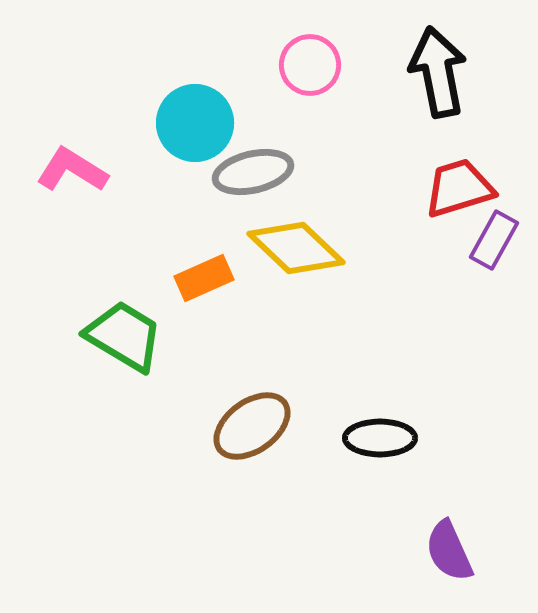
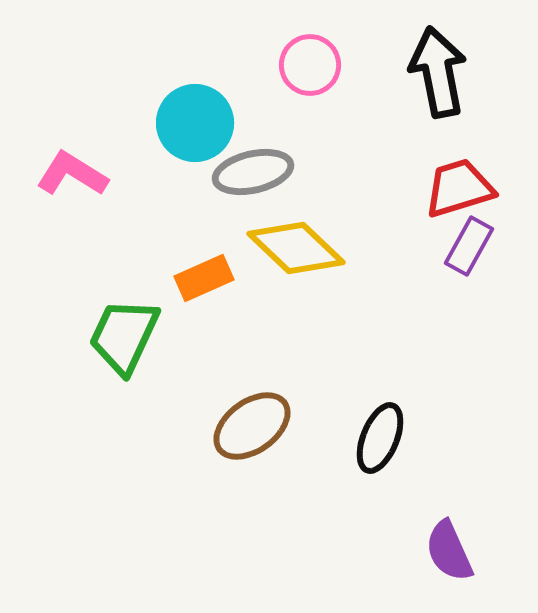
pink L-shape: moved 4 px down
purple rectangle: moved 25 px left, 6 px down
green trapezoid: rotated 96 degrees counterclockwise
black ellipse: rotated 68 degrees counterclockwise
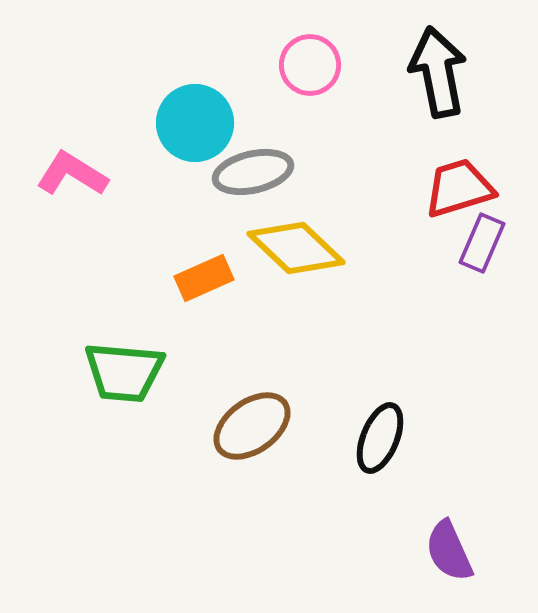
purple rectangle: moved 13 px right, 3 px up; rotated 6 degrees counterclockwise
green trapezoid: moved 36 px down; rotated 110 degrees counterclockwise
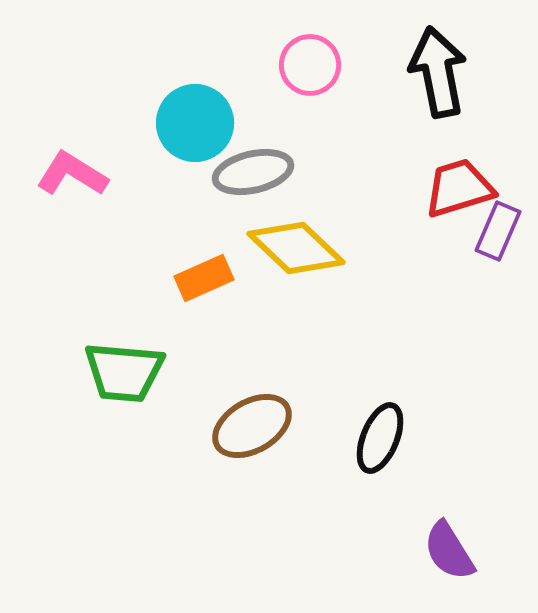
purple rectangle: moved 16 px right, 12 px up
brown ellipse: rotated 6 degrees clockwise
purple semicircle: rotated 8 degrees counterclockwise
